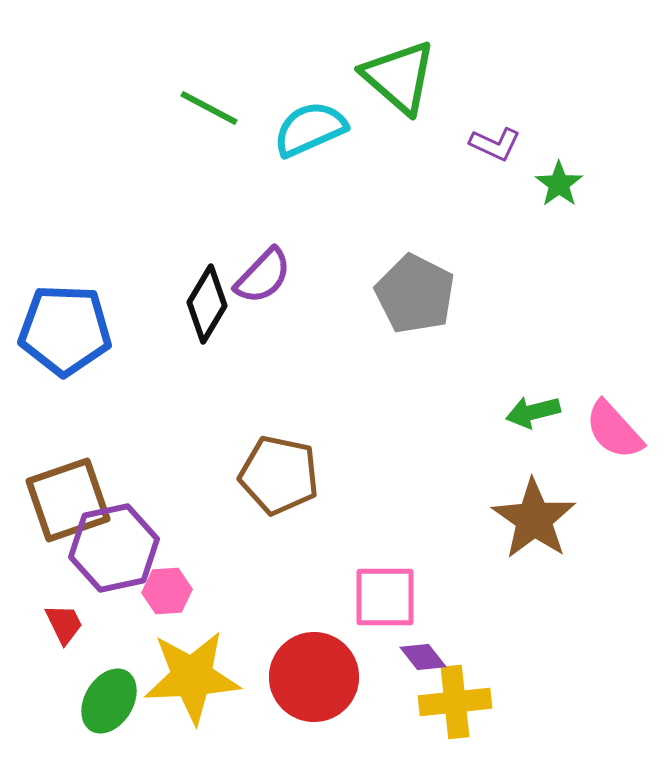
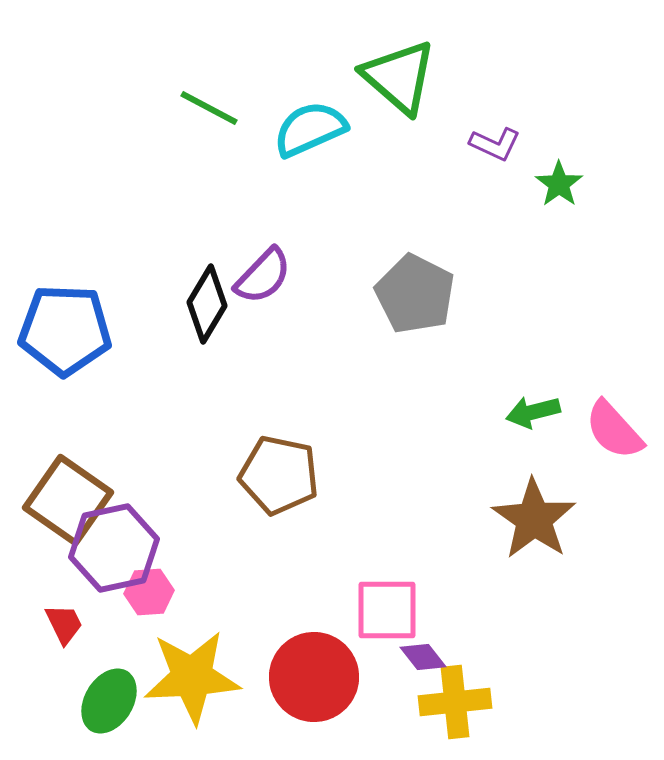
brown square: rotated 36 degrees counterclockwise
pink hexagon: moved 18 px left, 1 px down
pink square: moved 2 px right, 13 px down
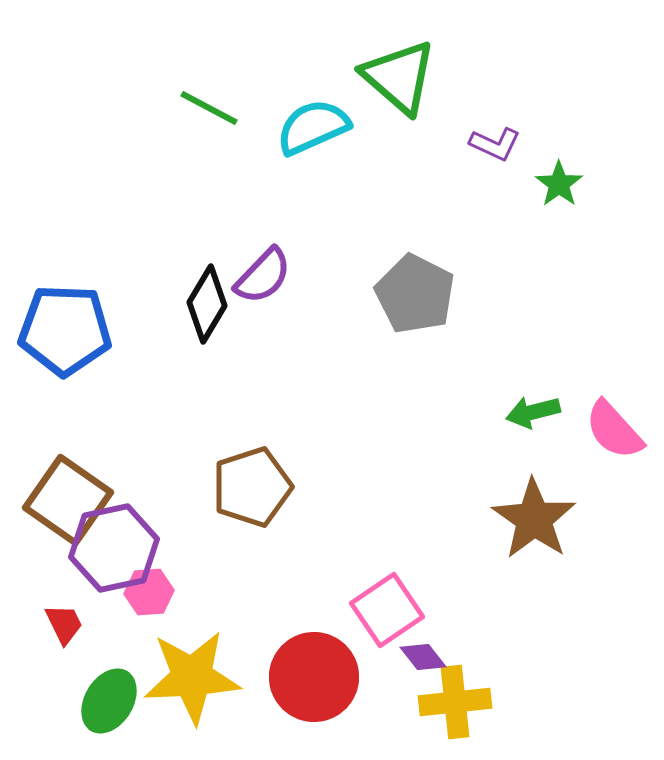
cyan semicircle: moved 3 px right, 2 px up
brown pentagon: moved 27 px left, 12 px down; rotated 30 degrees counterclockwise
pink square: rotated 34 degrees counterclockwise
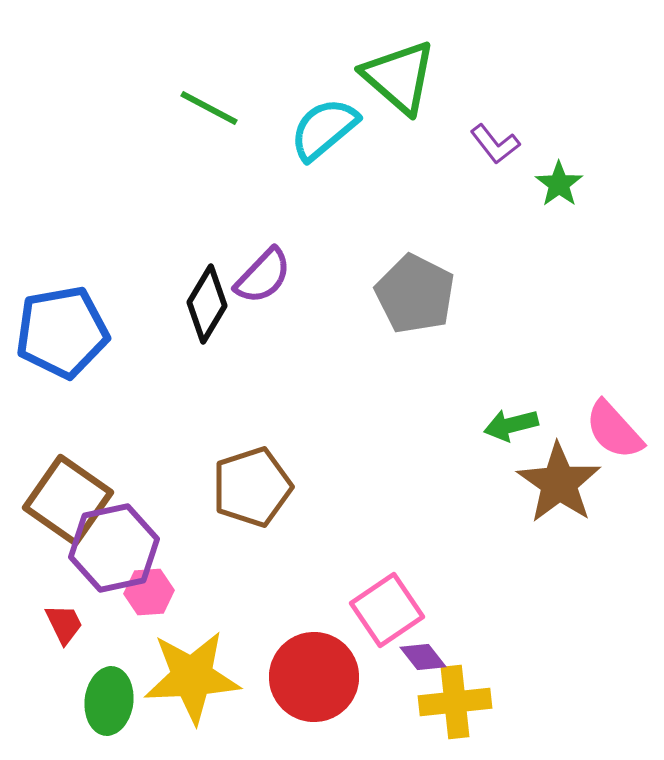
cyan semicircle: moved 11 px right, 2 px down; rotated 16 degrees counterclockwise
purple L-shape: rotated 27 degrees clockwise
blue pentagon: moved 3 px left, 2 px down; rotated 12 degrees counterclockwise
green arrow: moved 22 px left, 13 px down
brown star: moved 25 px right, 36 px up
green ellipse: rotated 24 degrees counterclockwise
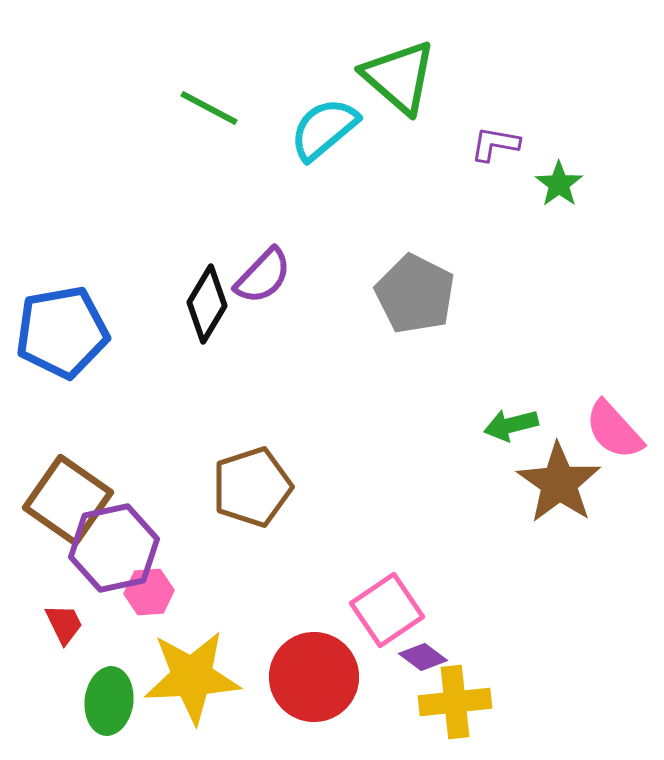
purple L-shape: rotated 138 degrees clockwise
purple diamond: rotated 15 degrees counterclockwise
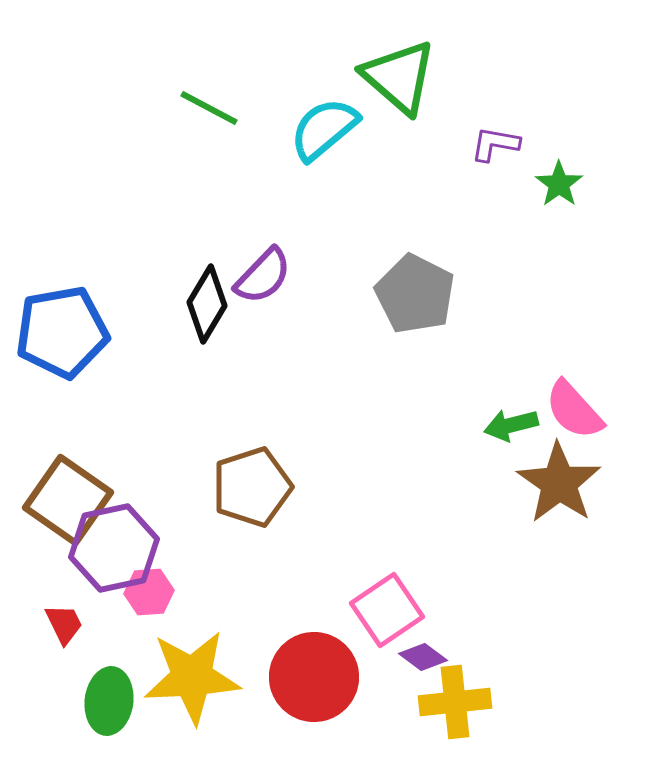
pink semicircle: moved 40 px left, 20 px up
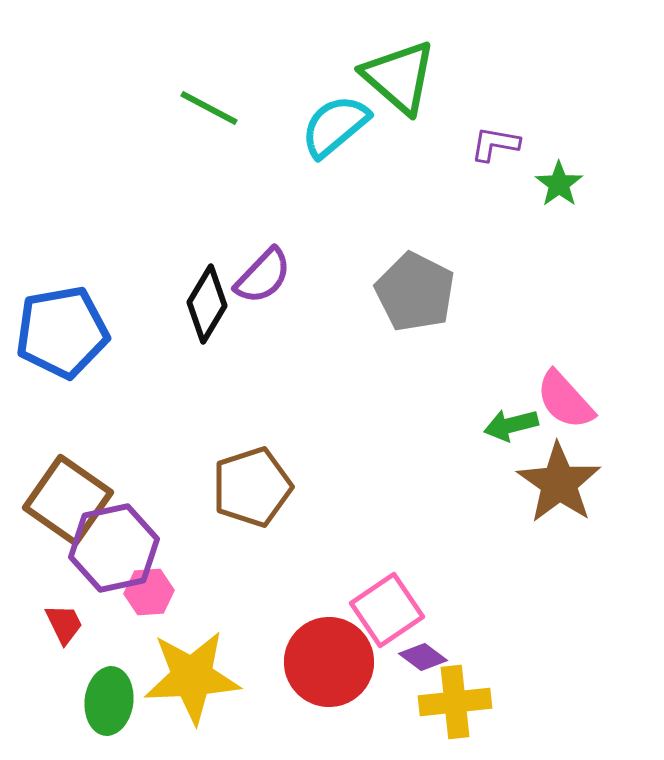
cyan semicircle: moved 11 px right, 3 px up
gray pentagon: moved 2 px up
pink semicircle: moved 9 px left, 10 px up
red circle: moved 15 px right, 15 px up
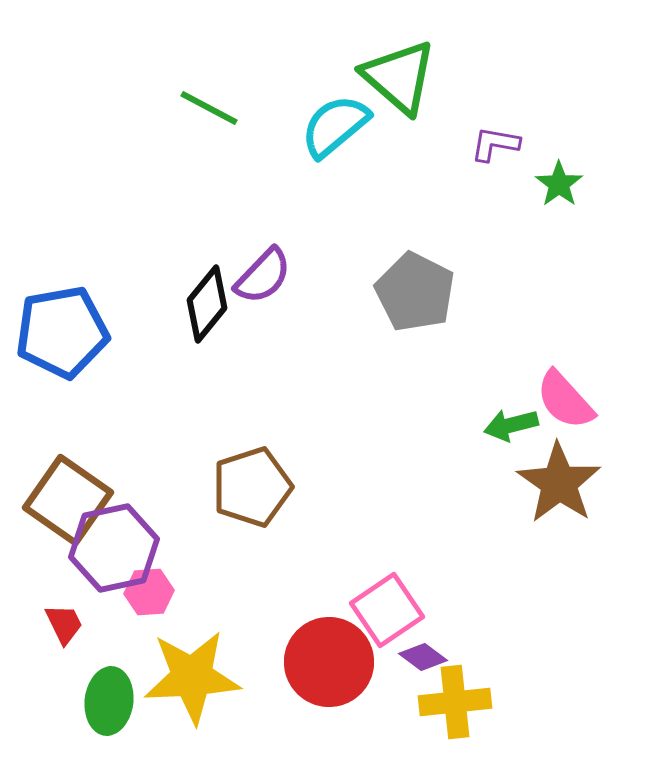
black diamond: rotated 8 degrees clockwise
